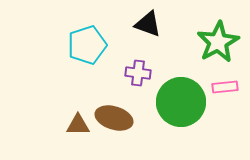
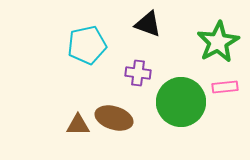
cyan pentagon: rotated 6 degrees clockwise
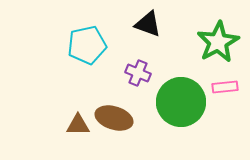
purple cross: rotated 15 degrees clockwise
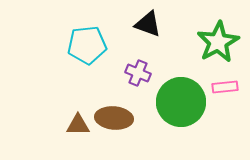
cyan pentagon: rotated 6 degrees clockwise
brown ellipse: rotated 12 degrees counterclockwise
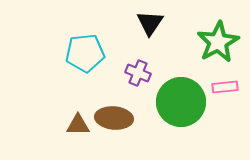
black triangle: moved 2 px right, 1 px up; rotated 44 degrees clockwise
cyan pentagon: moved 2 px left, 8 px down
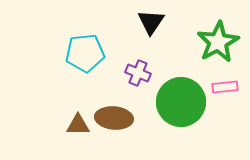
black triangle: moved 1 px right, 1 px up
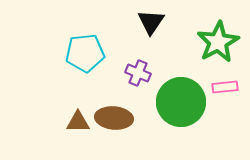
brown triangle: moved 3 px up
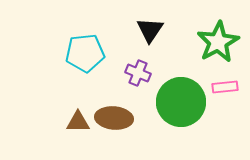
black triangle: moved 1 px left, 8 px down
